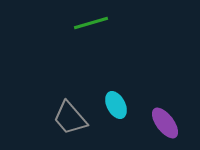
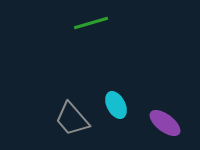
gray trapezoid: moved 2 px right, 1 px down
purple ellipse: rotated 16 degrees counterclockwise
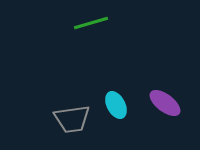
gray trapezoid: rotated 57 degrees counterclockwise
purple ellipse: moved 20 px up
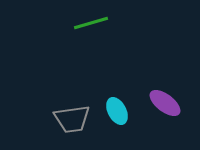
cyan ellipse: moved 1 px right, 6 px down
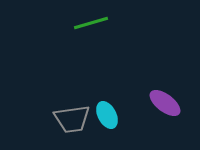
cyan ellipse: moved 10 px left, 4 px down
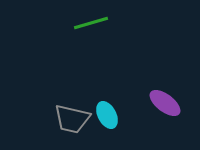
gray trapezoid: rotated 21 degrees clockwise
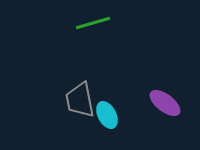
green line: moved 2 px right
gray trapezoid: moved 8 px right, 19 px up; rotated 66 degrees clockwise
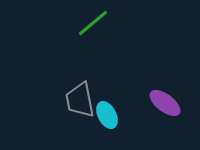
green line: rotated 24 degrees counterclockwise
